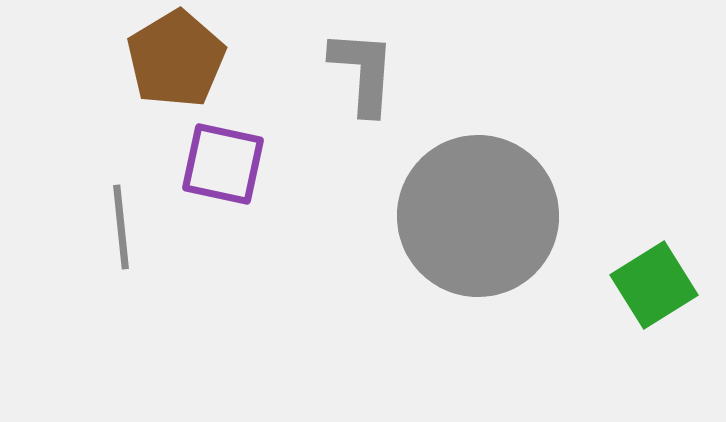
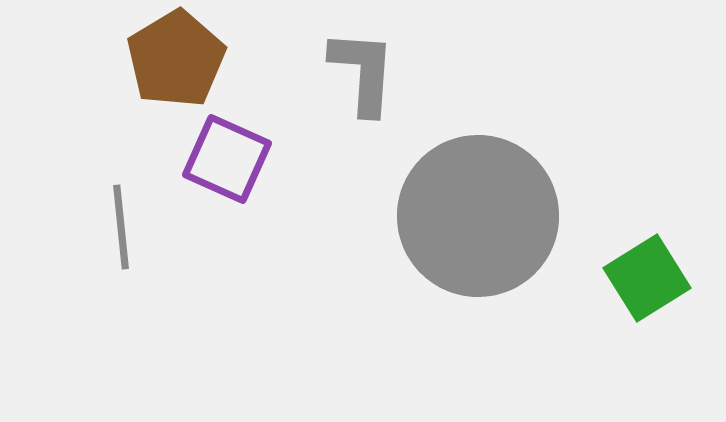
purple square: moved 4 px right, 5 px up; rotated 12 degrees clockwise
green square: moved 7 px left, 7 px up
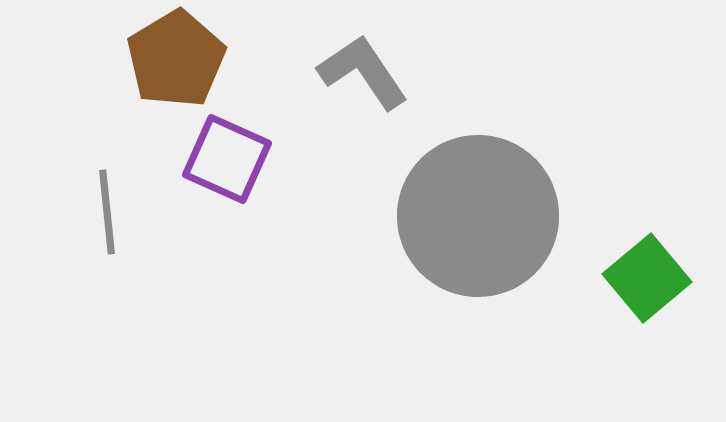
gray L-shape: rotated 38 degrees counterclockwise
gray line: moved 14 px left, 15 px up
green square: rotated 8 degrees counterclockwise
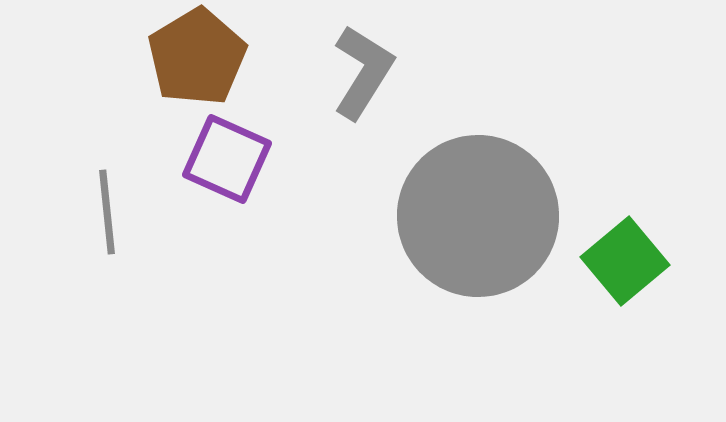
brown pentagon: moved 21 px right, 2 px up
gray L-shape: rotated 66 degrees clockwise
green square: moved 22 px left, 17 px up
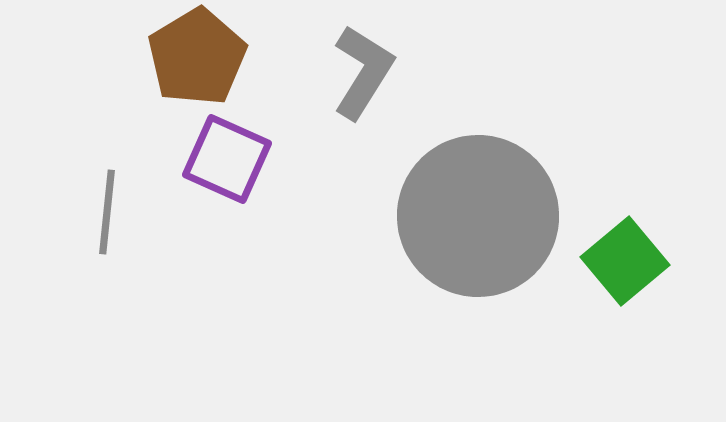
gray line: rotated 12 degrees clockwise
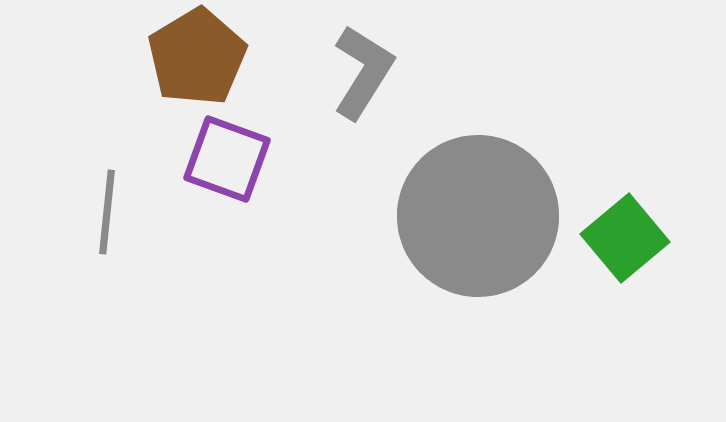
purple square: rotated 4 degrees counterclockwise
green square: moved 23 px up
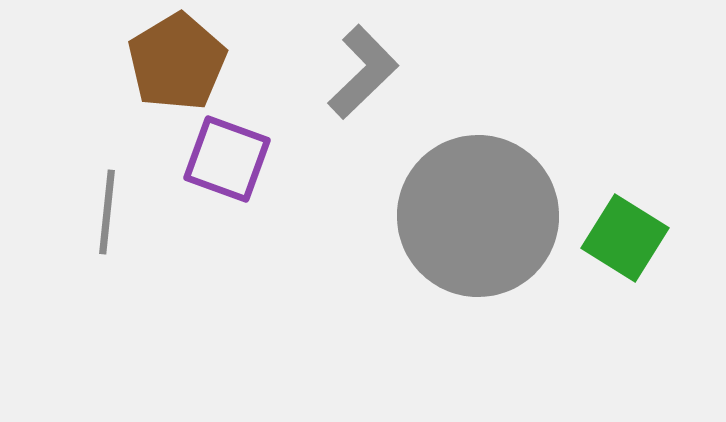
brown pentagon: moved 20 px left, 5 px down
gray L-shape: rotated 14 degrees clockwise
green square: rotated 18 degrees counterclockwise
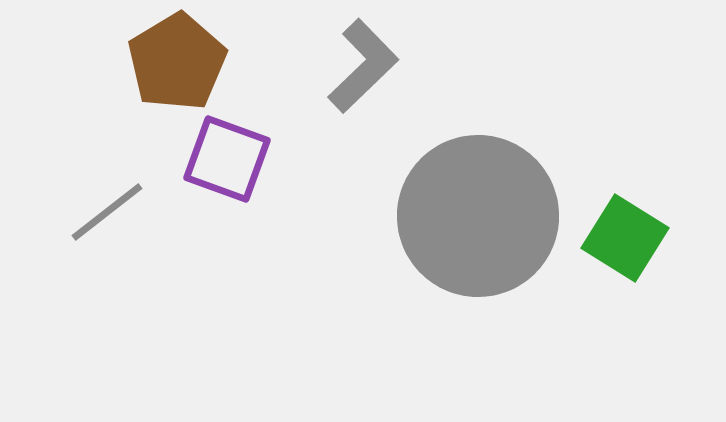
gray L-shape: moved 6 px up
gray line: rotated 46 degrees clockwise
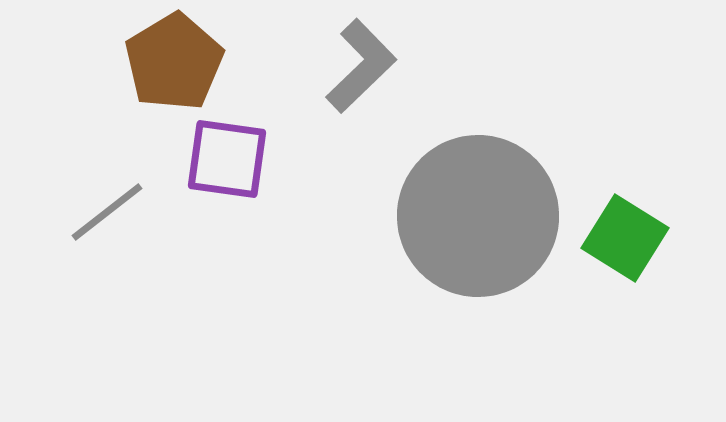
brown pentagon: moved 3 px left
gray L-shape: moved 2 px left
purple square: rotated 12 degrees counterclockwise
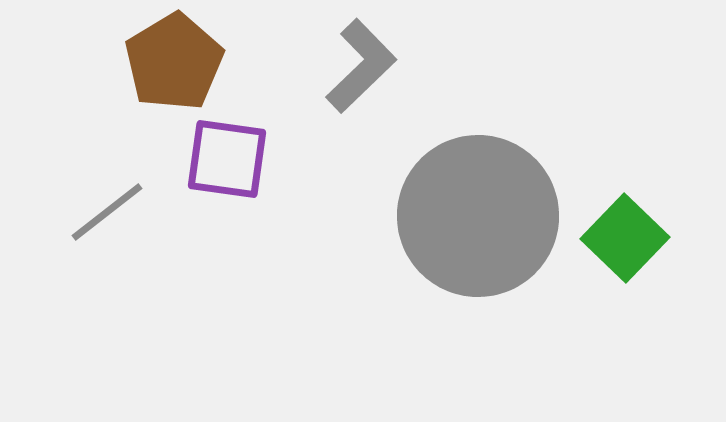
green square: rotated 12 degrees clockwise
